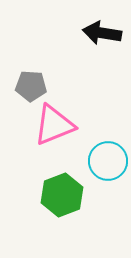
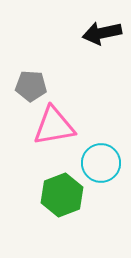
black arrow: rotated 21 degrees counterclockwise
pink triangle: moved 1 px down; rotated 12 degrees clockwise
cyan circle: moved 7 px left, 2 px down
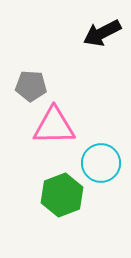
black arrow: rotated 15 degrees counterclockwise
pink triangle: rotated 9 degrees clockwise
